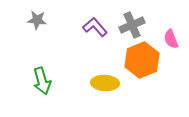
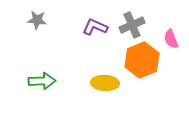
purple L-shape: rotated 25 degrees counterclockwise
green arrow: rotated 76 degrees counterclockwise
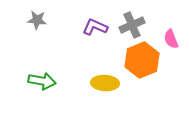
green arrow: rotated 12 degrees clockwise
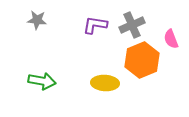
purple L-shape: moved 2 px up; rotated 15 degrees counterclockwise
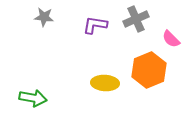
gray star: moved 7 px right, 3 px up
gray cross: moved 4 px right, 6 px up
pink semicircle: rotated 24 degrees counterclockwise
orange hexagon: moved 7 px right, 10 px down
green arrow: moved 9 px left, 17 px down
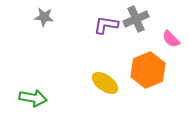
purple L-shape: moved 11 px right
orange hexagon: moved 1 px left
yellow ellipse: rotated 32 degrees clockwise
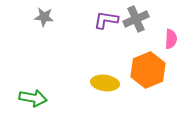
purple L-shape: moved 5 px up
pink semicircle: rotated 132 degrees counterclockwise
yellow ellipse: rotated 28 degrees counterclockwise
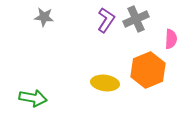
purple L-shape: rotated 115 degrees clockwise
